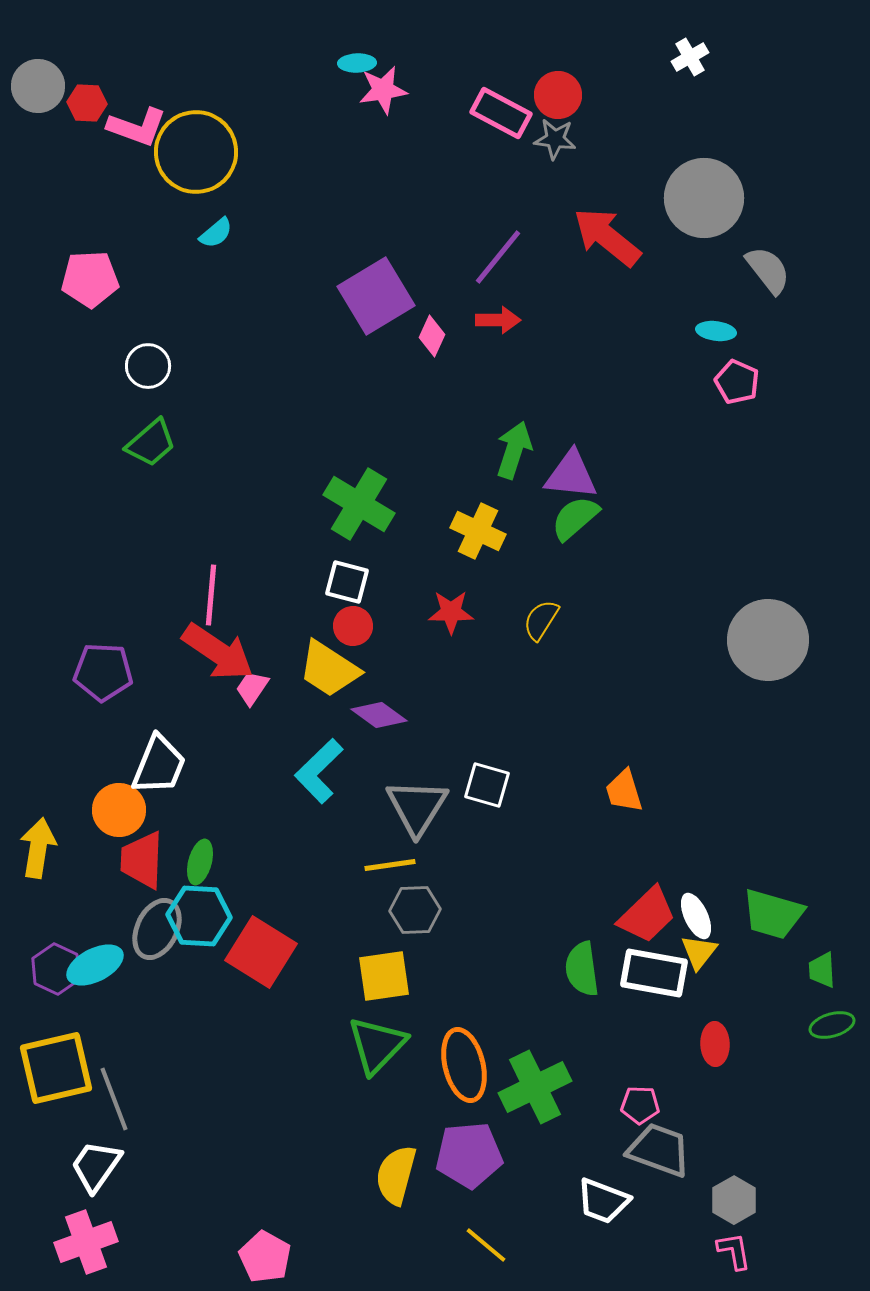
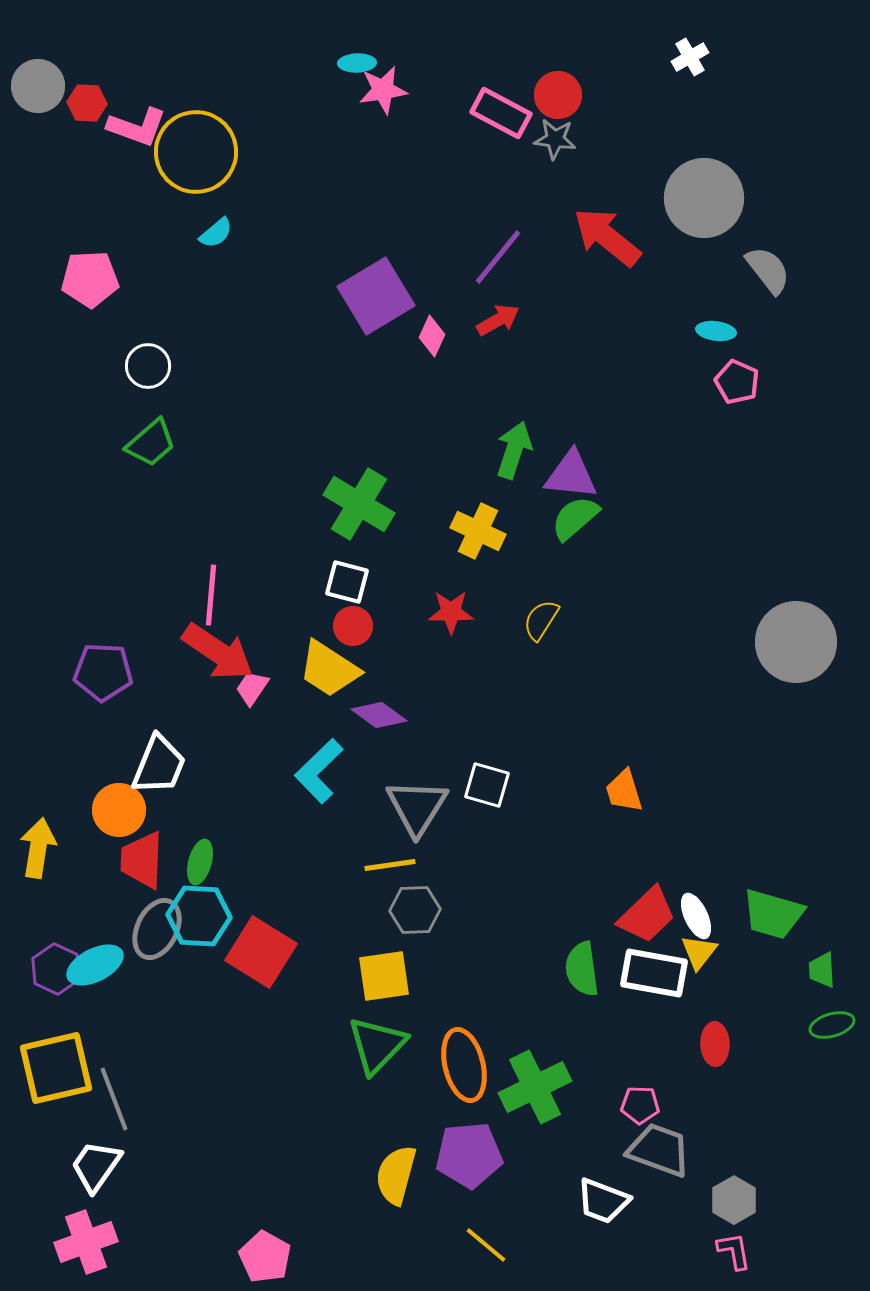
red arrow at (498, 320): rotated 30 degrees counterclockwise
gray circle at (768, 640): moved 28 px right, 2 px down
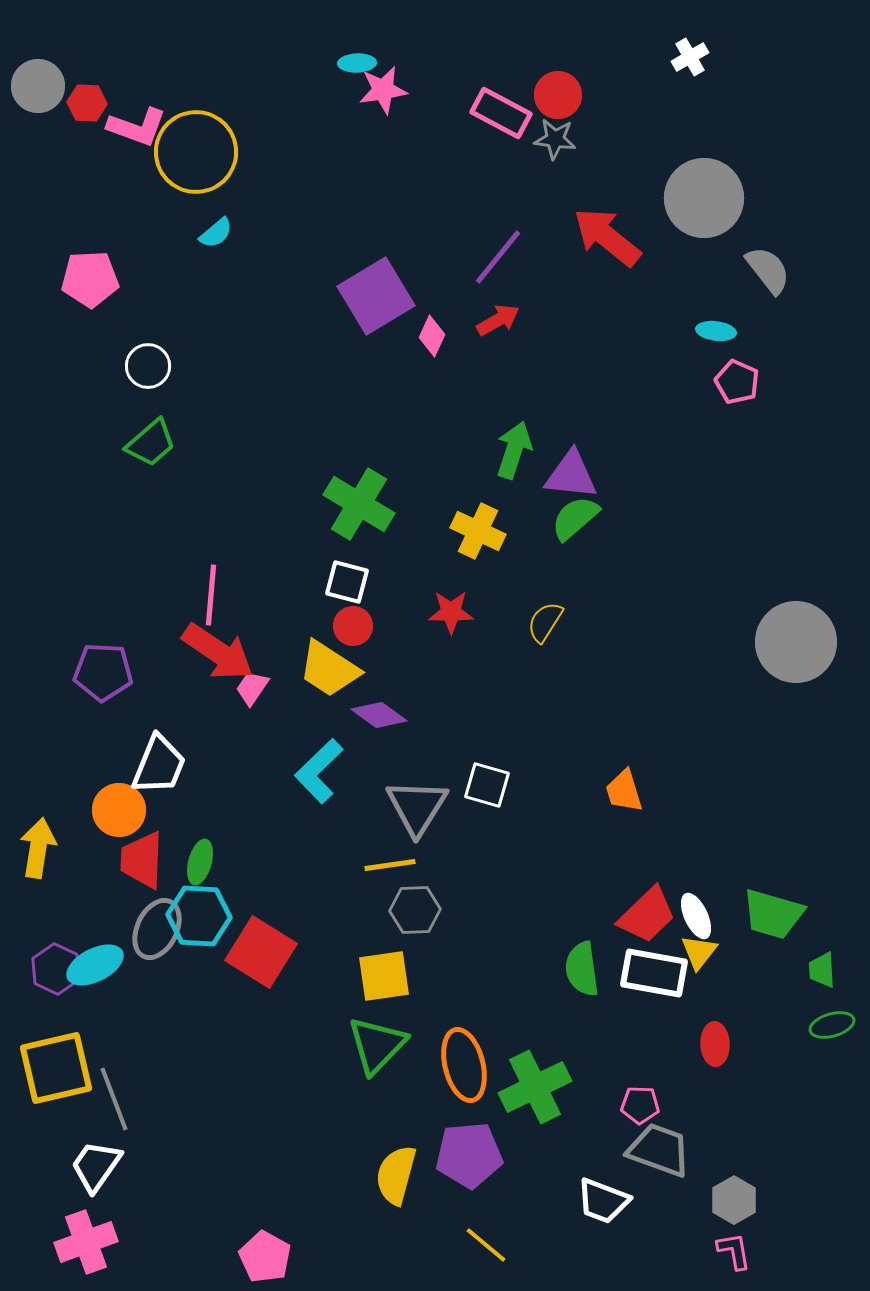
yellow semicircle at (541, 620): moved 4 px right, 2 px down
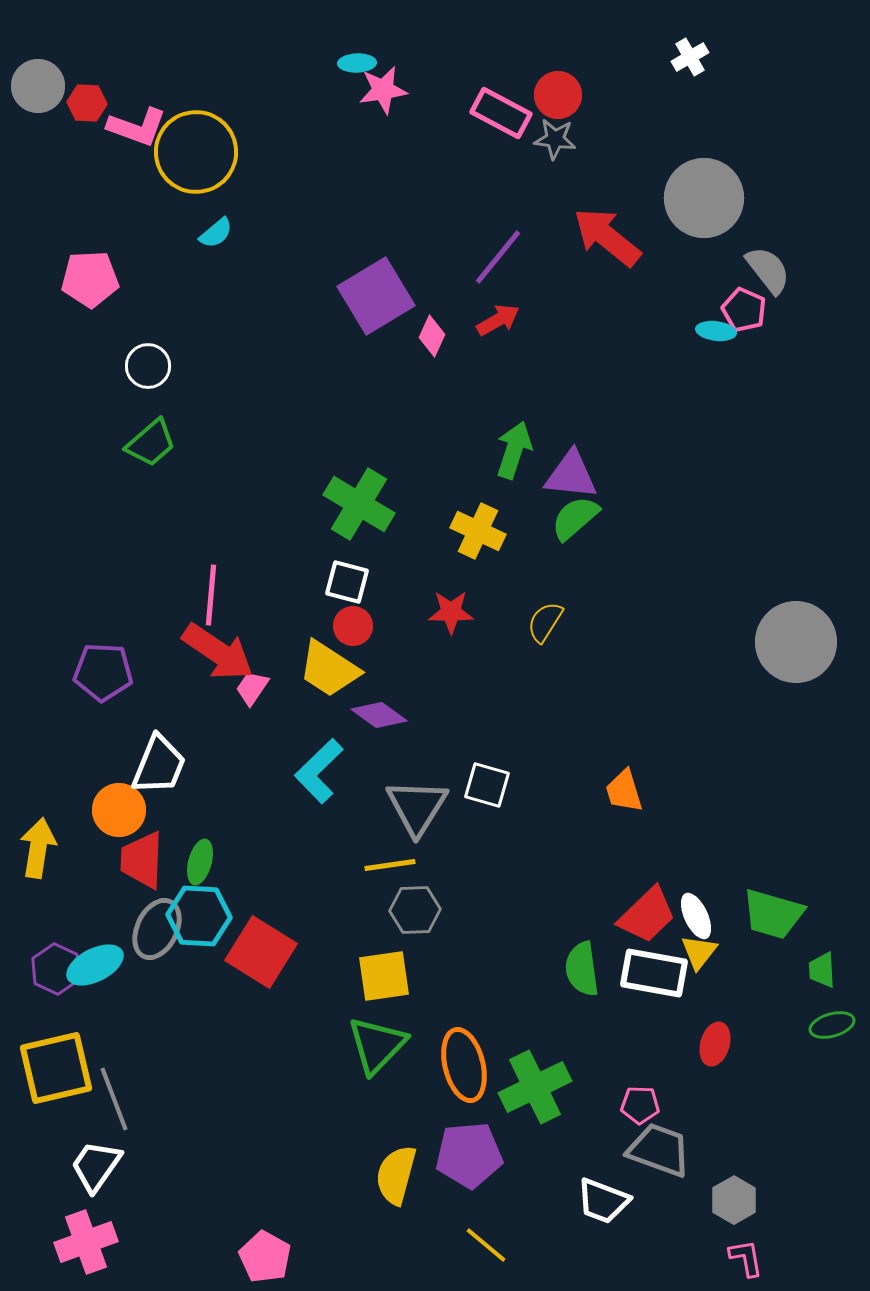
pink pentagon at (737, 382): moved 7 px right, 72 px up
red ellipse at (715, 1044): rotated 18 degrees clockwise
pink L-shape at (734, 1251): moved 12 px right, 7 px down
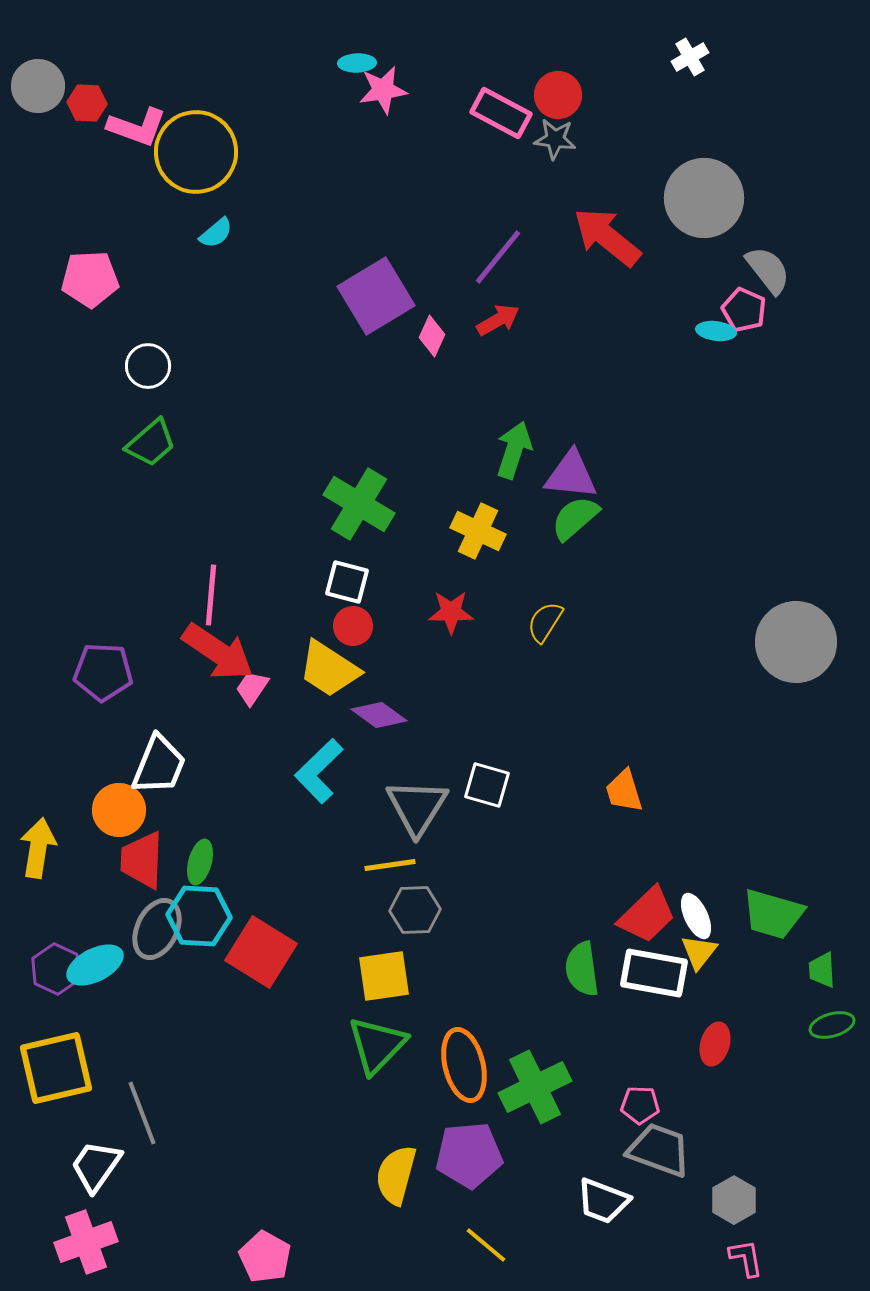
gray line at (114, 1099): moved 28 px right, 14 px down
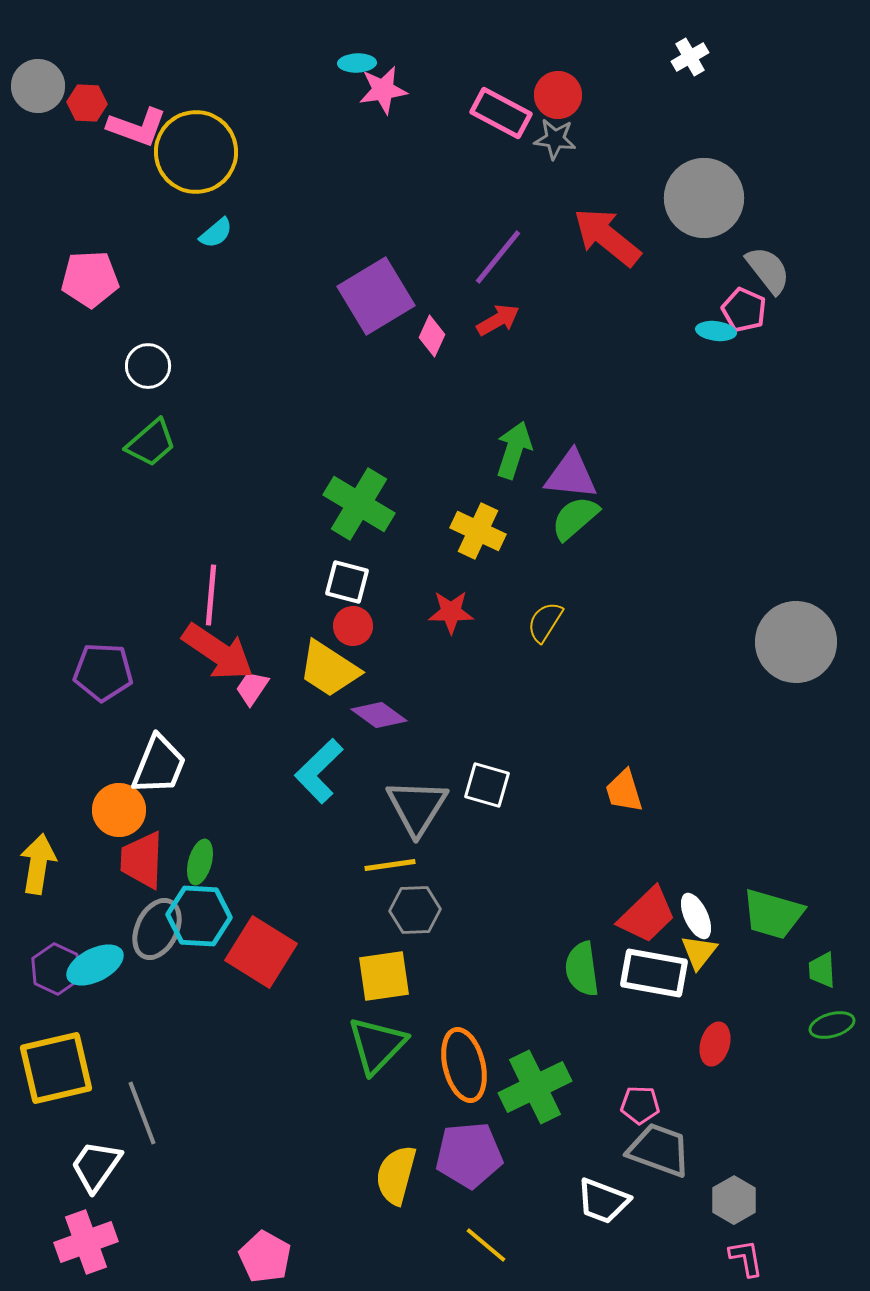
yellow arrow at (38, 848): moved 16 px down
